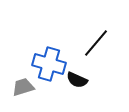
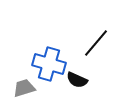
gray trapezoid: moved 1 px right, 1 px down
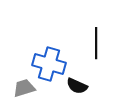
black line: rotated 40 degrees counterclockwise
black semicircle: moved 6 px down
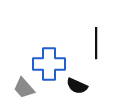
blue cross: rotated 16 degrees counterclockwise
gray trapezoid: rotated 115 degrees counterclockwise
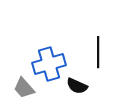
black line: moved 2 px right, 9 px down
blue cross: rotated 16 degrees counterclockwise
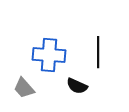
blue cross: moved 9 px up; rotated 20 degrees clockwise
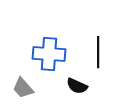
blue cross: moved 1 px up
gray trapezoid: moved 1 px left
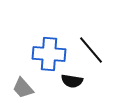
black line: moved 7 px left, 2 px up; rotated 40 degrees counterclockwise
black semicircle: moved 5 px left, 5 px up; rotated 15 degrees counterclockwise
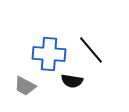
gray trapezoid: moved 2 px right, 2 px up; rotated 20 degrees counterclockwise
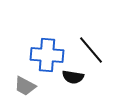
blue cross: moved 2 px left, 1 px down
black semicircle: moved 1 px right, 4 px up
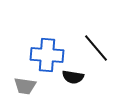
black line: moved 5 px right, 2 px up
gray trapezoid: rotated 20 degrees counterclockwise
